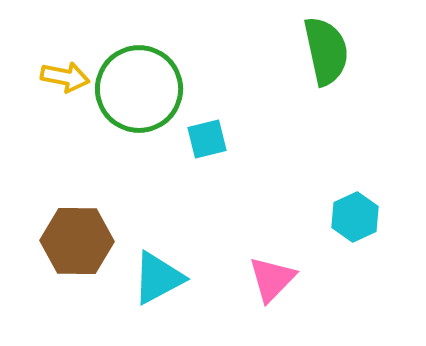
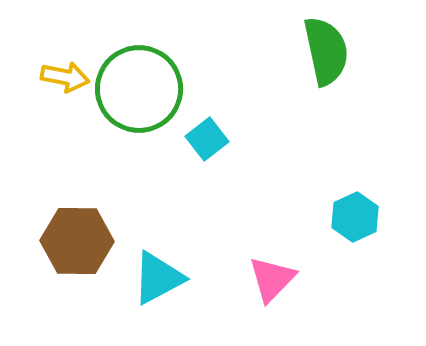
cyan square: rotated 24 degrees counterclockwise
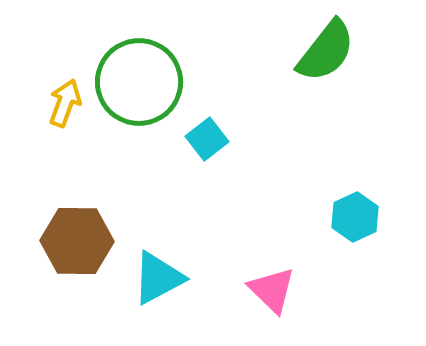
green semicircle: rotated 50 degrees clockwise
yellow arrow: moved 26 px down; rotated 81 degrees counterclockwise
green circle: moved 7 px up
pink triangle: moved 11 px down; rotated 30 degrees counterclockwise
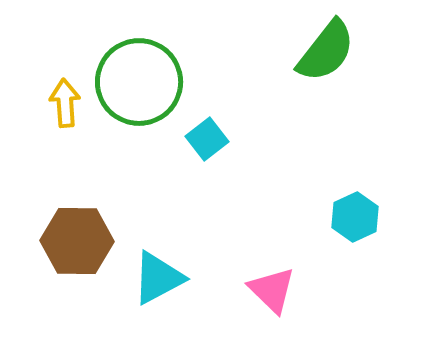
yellow arrow: rotated 24 degrees counterclockwise
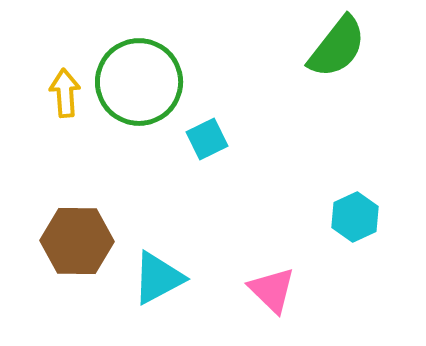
green semicircle: moved 11 px right, 4 px up
yellow arrow: moved 10 px up
cyan square: rotated 12 degrees clockwise
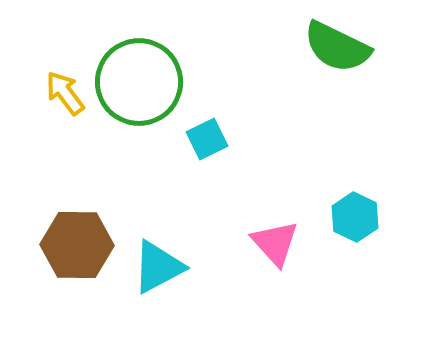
green semicircle: rotated 78 degrees clockwise
yellow arrow: rotated 33 degrees counterclockwise
cyan hexagon: rotated 9 degrees counterclockwise
brown hexagon: moved 4 px down
cyan triangle: moved 11 px up
pink triangle: moved 3 px right, 47 px up; rotated 4 degrees clockwise
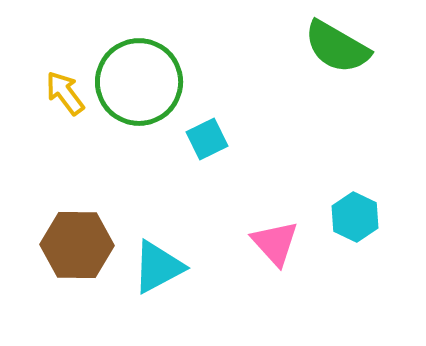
green semicircle: rotated 4 degrees clockwise
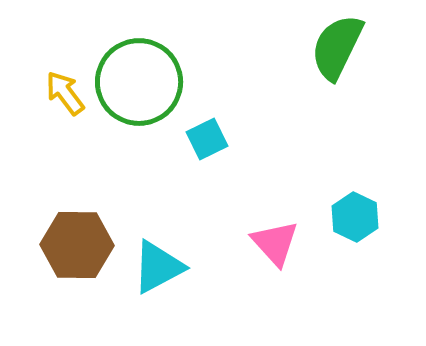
green semicircle: rotated 86 degrees clockwise
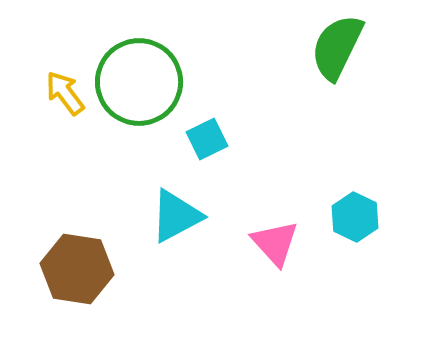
brown hexagon: moved 24 px down; rotated 8 degrees clockwise
cyan triangle: moved 18 px right, 51 px up
